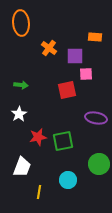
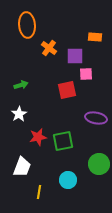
orange ellipse: moved 6 px right, 2 px down
green arrow: rotated 24 degrees counterclockwise
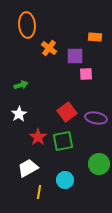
red square: moved 22 px down; rotated 24 degrees counterclockwise
red star: rotated 24 degrees counterclockwise
white trapezoid: moved 6 px right, 1 px down; rotated 140 degrees counterclockwise
cyan circle: moved 3 px left
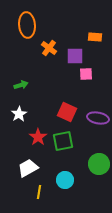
red square: rotated 30 degrees counterclockwise
purple ellipse: moved 2 px right
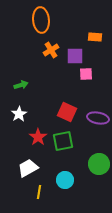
orange ellipse: moved 14 px right, 5 px up
orange cross: moved 2 px right, 2 px down; rotated 21 degrees clockwise
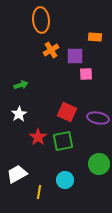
white trapezoid: moved 11 px left, 6 px down
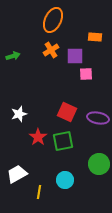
orange ellipse: moved 12 px right; rotated 30 degrees clockwise
green arrow: moved 8 px left, 29 px up
white star: rotated 14 degrees clockwise
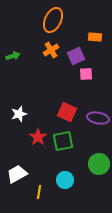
purple square: moved 1 px right; rotated 24 degrees counterclockwise
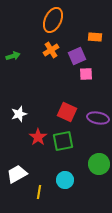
purple square: moved 1 px right
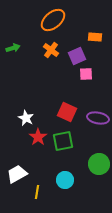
orange ellipse: rotated 25 degrees clockwise
orange cross: rotated 21 degrees counterclockwise
green arrow: moved 8 px up
white star: moved 7 px right, 4 px down; rotated 28 degrees counterclockwise
yellow line: moved 2 px left
